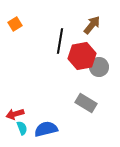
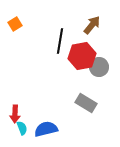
red arrow: rotated 72 degrees counterclockwise
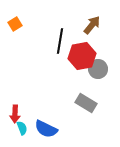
gray circle: moved 1 px left, 2 px down
blue semicircle: rotated 140 degrees counterclockwise
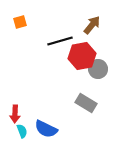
orange square: moved 5 px right, 2 px up; rotated 16 degrees clockwise
black line: rotated 65 degrees clockwise
cyan semicircle: moved 3 px down
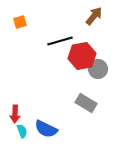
brown arrow: moved 2 px right, 9 px up
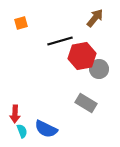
brown arrow: moved 1 px right, 2 px down
orange square: moved 1 px right, 1 px down
gray circle: moved 1 px right
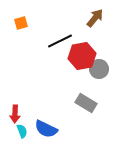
black line: rotated 10 degrees counterclockwise
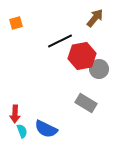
orange square: moved 5 px left
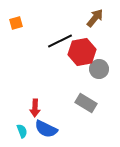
red hexagon: moved 4 px up
red arrow: moved 20 px right, 6 px up
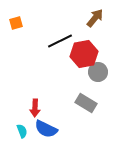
red hexagon: moved 2 px right, 2 px down
gray circle: moved 1 px left, 3 px down
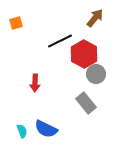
red hexagon: rotated 20 degrees counterclockwise
gray circle: moved 2 px left, 2 px down
gray rectangle: rotated 20 degrees clockwise
red arrow: moved 25 px up
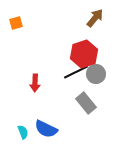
black line: moved 16 px right, 31 px down
red hexagon: rotated 12 degrees clockwise
cyan semicircle: moved 1 px right, 1 px down
